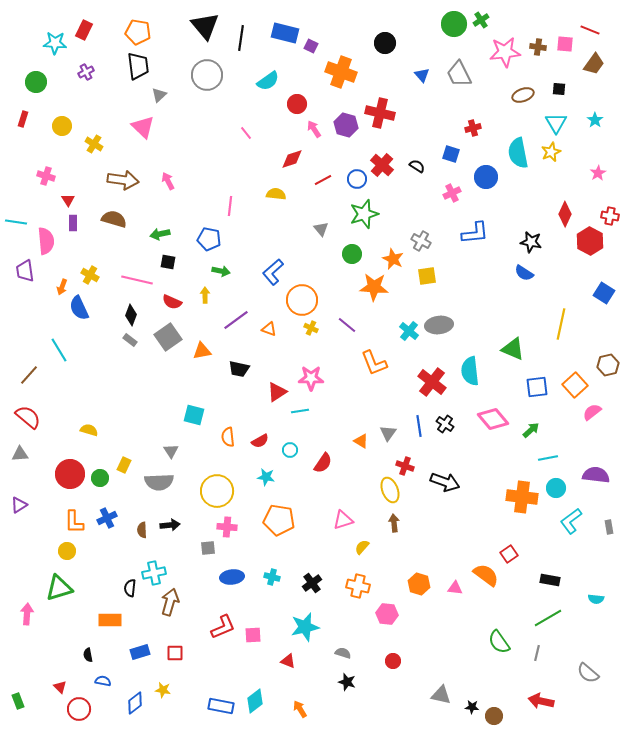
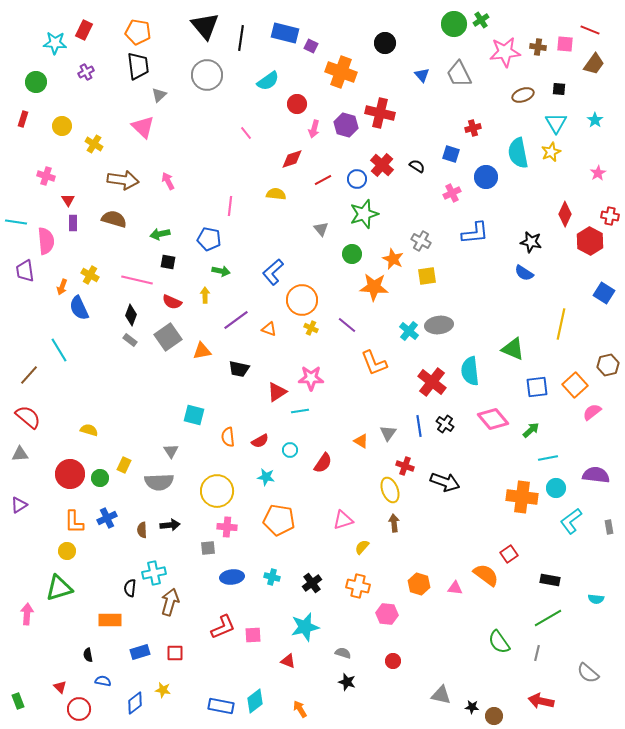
pink arrow at (314, 129): rotated 132 degrees counterclockwise
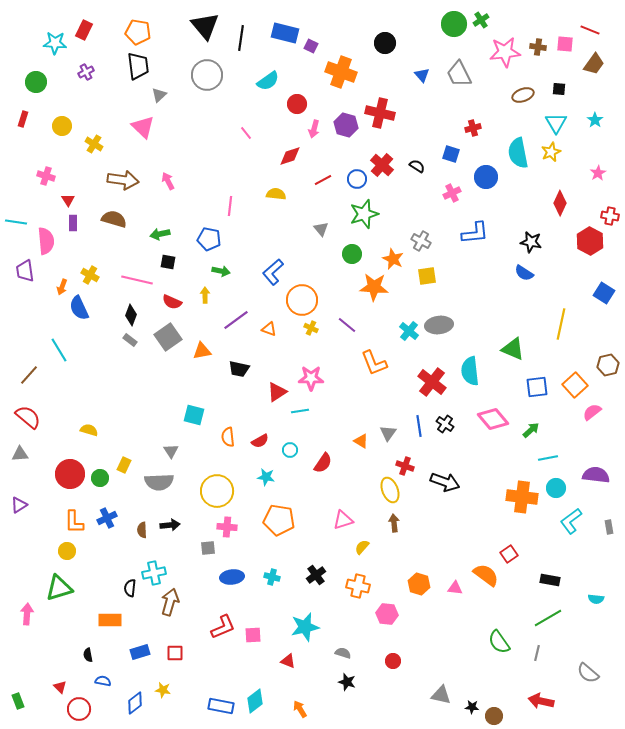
red diamond at (292, 159): moved 2 px left, 3 px up
red diamond at (565, 214): moved 5 px left, 11 px up
black cross at (312, 583): moved 4 px right, 8 px up
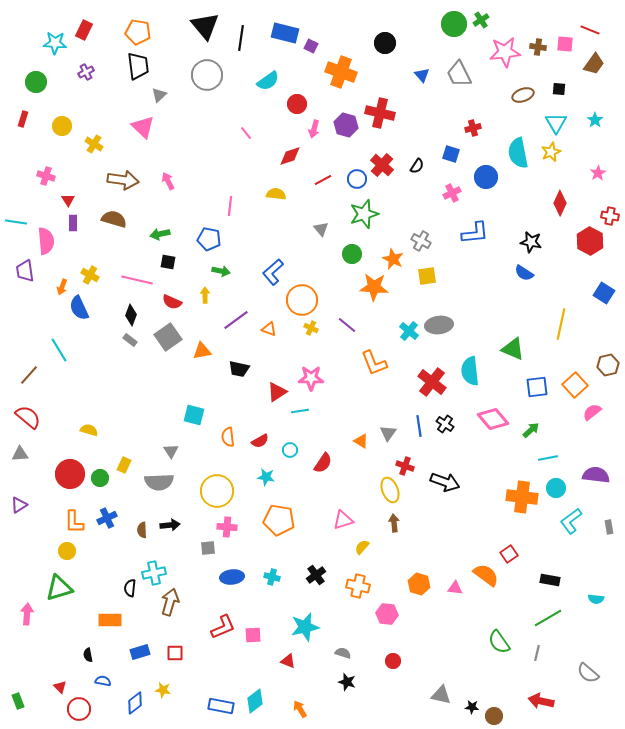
black semicircle at (417, 166): rotated 91 degrees clockwise
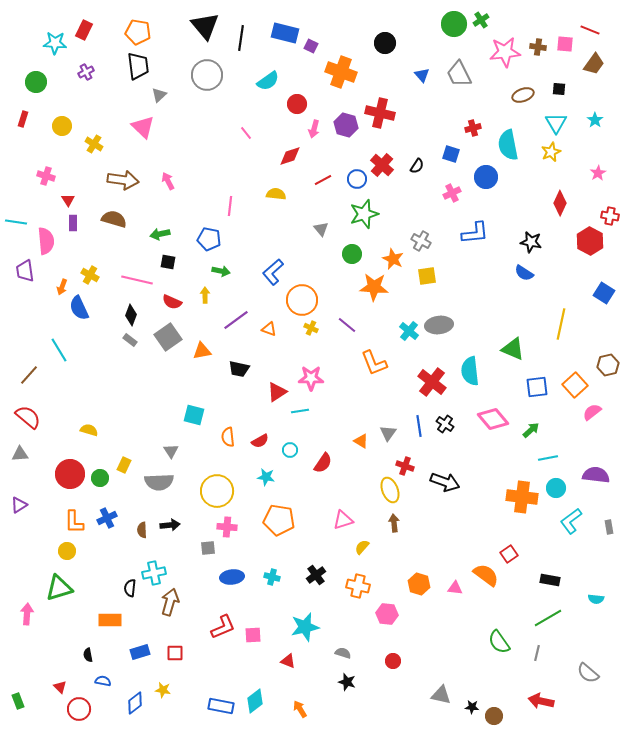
cyan semicircle at (518, 153): moved 10 px left, 8 px up
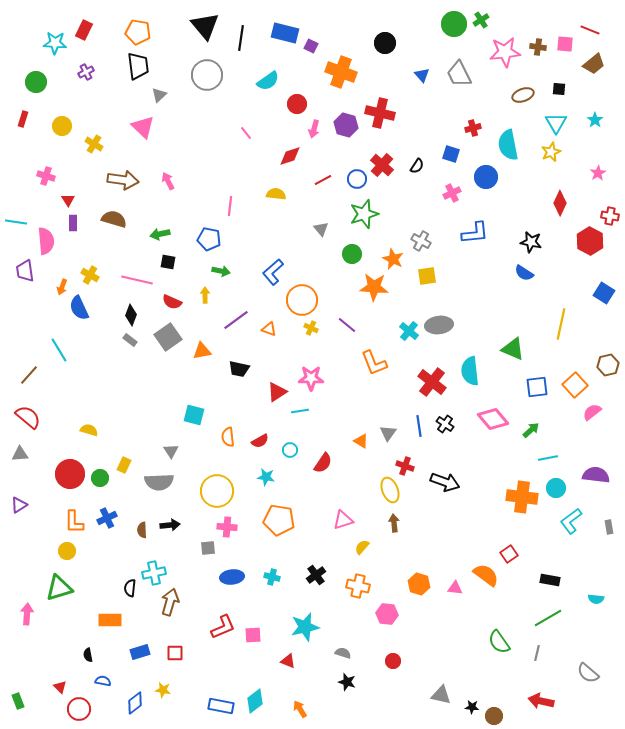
brown trapezoid at (594, 64): rotated 15 degrees clockwise
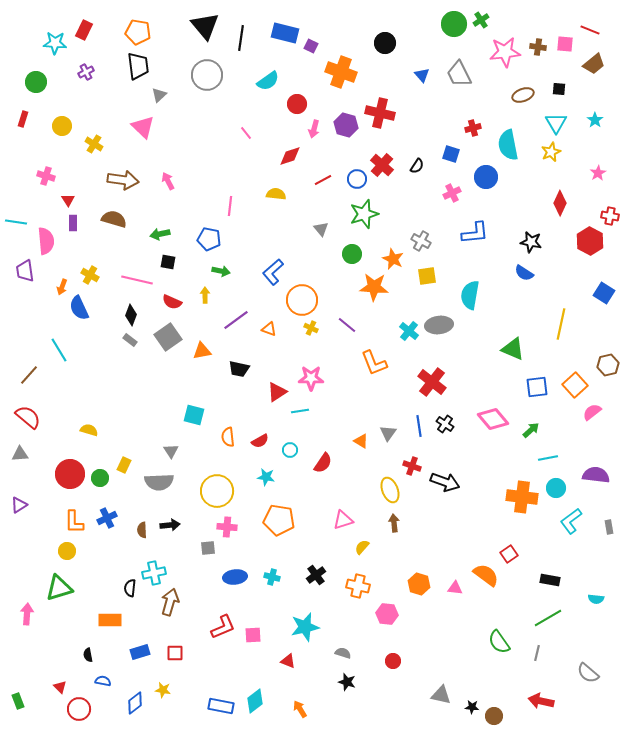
cyan semicircle at (470, 371): moved 76 px up; rotated 16 degrees clockwise
red cross at (405, 466): moved 7 px right
blue ellipse at (232, 577): moved 3 px right
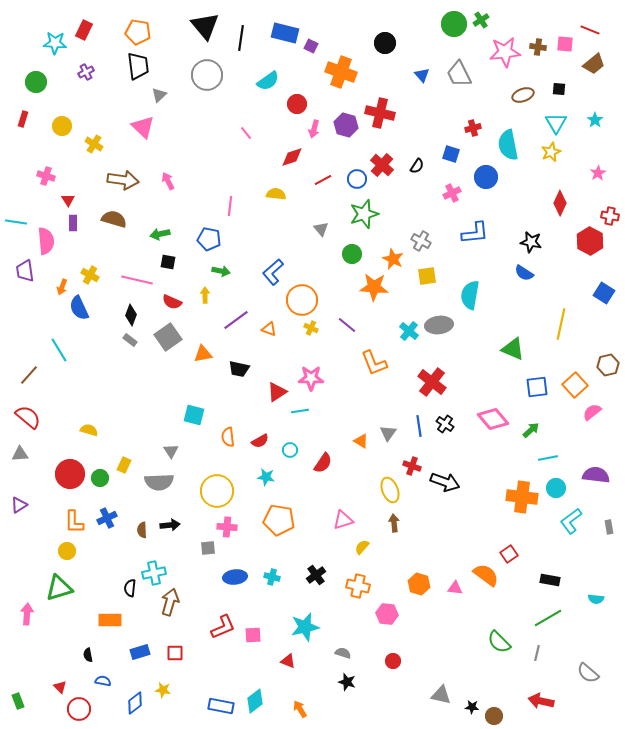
red diamond at (290, 156): moved 2 px right, 1 px down
orange triangle at (202, 351): moved 1 px right, 3 px down
green semicircle at (499, 642): rotated 10 degrees counterclockwise
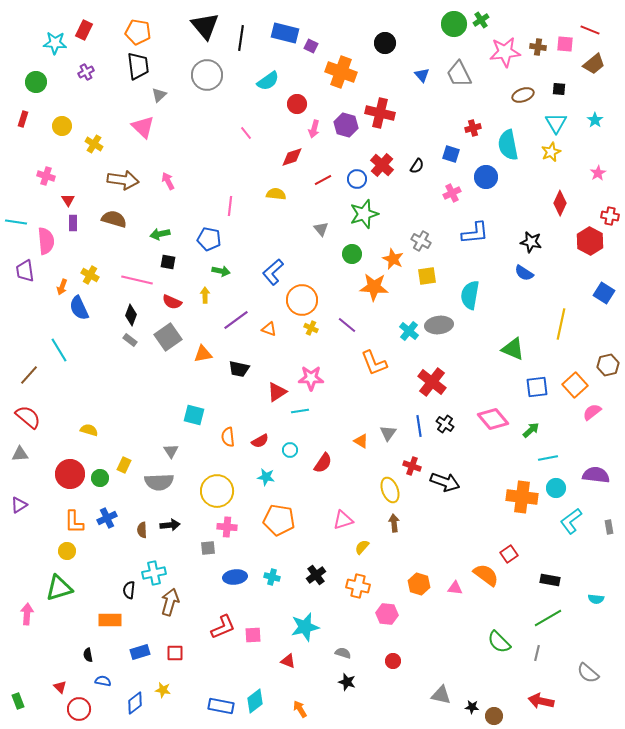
black semicircle at (130, 588): moved 1 px left, 2 px down
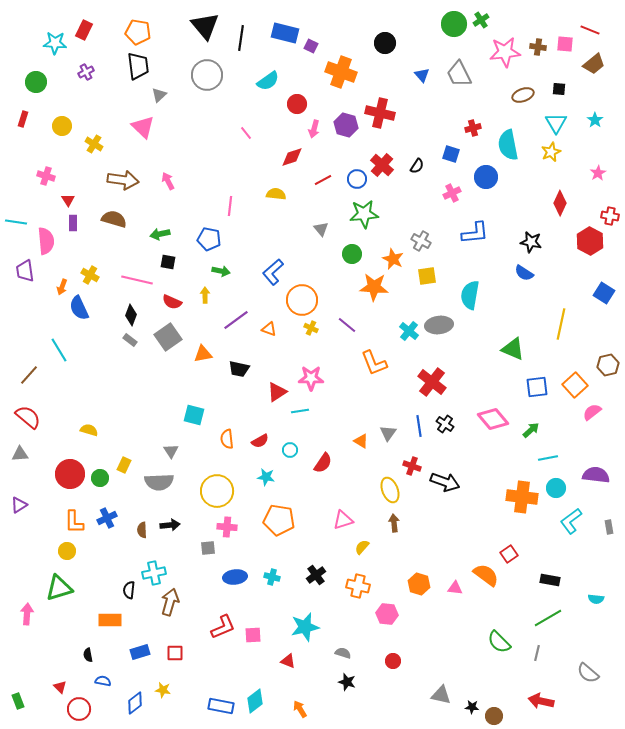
green star at (364, 214): rotated 12 degrees clockwise
orange semicircle at (228, 437): moved 1 px left, 2 px down
